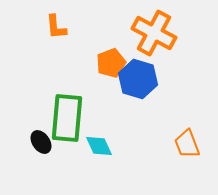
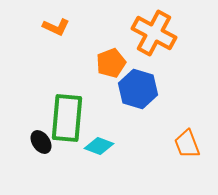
orange L-shape: rotated 60 degrees counterclockwise
blue hexagon: moved 10 px down
cyan diamond: rotated 44 degrees counterclockwise
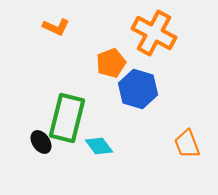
green rectangle: rotated 9 degrees clockwise
cyan diamond: rotated 32 degrees clockwise
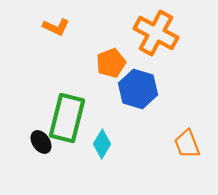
orange cross: moved 2 px right
cyan diamond: moved 3 px right, 2 px up; rotated 68 degrees clockwise
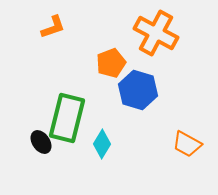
orange L-shape: moved 3 px left; rotated 44 degrees counterclockwise
blue hexagon: moved 1 px down
orange trapezoid: rotated 40 degrees counterclockwise
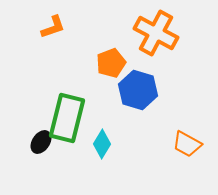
black ellipse: rotated 70 degrees clockwise
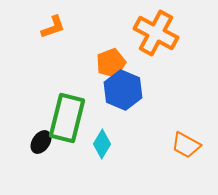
blue hexagon: moved 15 px left; rotated 6 degrees clockwise
orange trapezoid: moved 1 px left, 1 px down
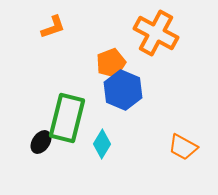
orange trapezoid: moved 3 px left, 2 px down
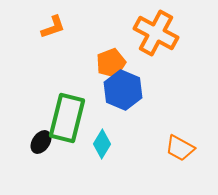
orange trapezoid: moved 3 px left, 1 px down
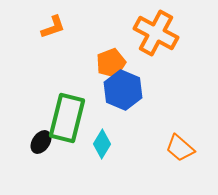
orange trapezoid: rotated 12 degrees clockwise
